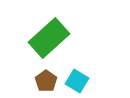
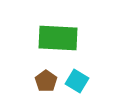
green rectangle: moved 9 px right; rotated 45 degrees clockwise
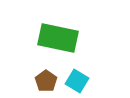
green rectangle: rotated 9 degrees clockwise
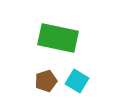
brown pentagon: rotated 20 degrees clockwise
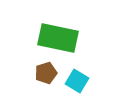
brown pentagon: moved 8 px up
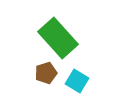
green rectangle: rotated 36 degrees clockwise
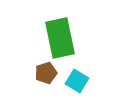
green rectangle: moved 2 px right; rotated 30 degrees clockwise
